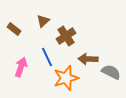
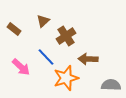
blue line: moved 1 px left; rotated 18 degrees counterclockwise
pink arrow: rotated 114 degrees clockwise
gray semicircle: moved 13 px down; rotated 24 degrees counterclockwise
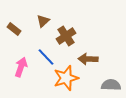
pink arrow: rotated 114 degrees counterclockwise
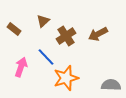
brown arrow: moved 10 px right, 25 px up; rotated 30 degrees counterclockwise
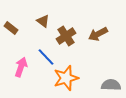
brown triangle: rotated 40 degrees counterclockwise
brown rectangle: moved 3 px left, 1 px up
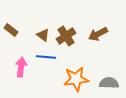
brown triangle: moved 14 px down
brown rectangle: moved 2 px down
blue line: rotated 42 degrees counterclockwise
pink arrow: rotated 12 degrees counterclockwise
orange star: moved 10 px right, 1 px down; rotated 10 degrees clockwise
gray semicircle: moved 2 px left, 2 px up
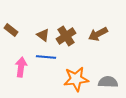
gray semicircle: moved 1 px left, 1 px up
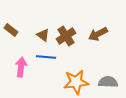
orange star: moved 3 px down
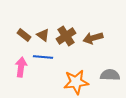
brown rectangle: moved 13 px right, 5 px down
brown arrow: moved 5 px left, 4 px down; rotated 12 degrees clockwise
blue line: moved 3 px left
gray semicircle: moved 2 px right, 7 px up
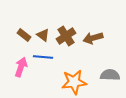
pink arrow: rotated 12 degrees clockwise
orange star: moved 2 px left
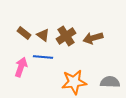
brown rectangle: moved 2 px up
gray semicircle: moved 7 px down
